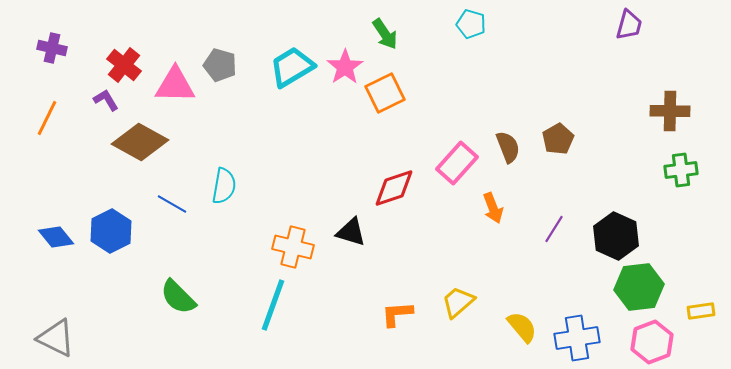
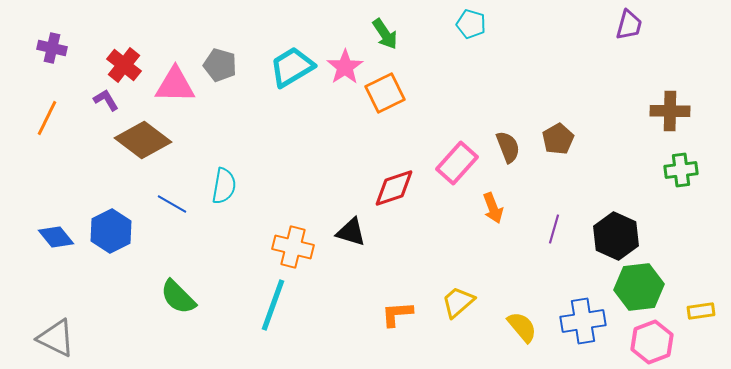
brown diamond: moved 3 px right, 2 px up; rotated 8 degrees clockwise
purple line: rotated 16 degrees counterclockwise
blue cross: moved 6 px right, 17 px up
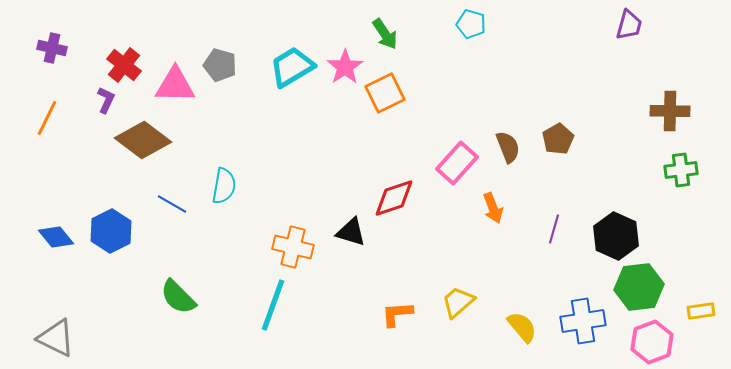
purple L-shape: rotated 56 degrees clockwise
red diamond: moved 10 px down
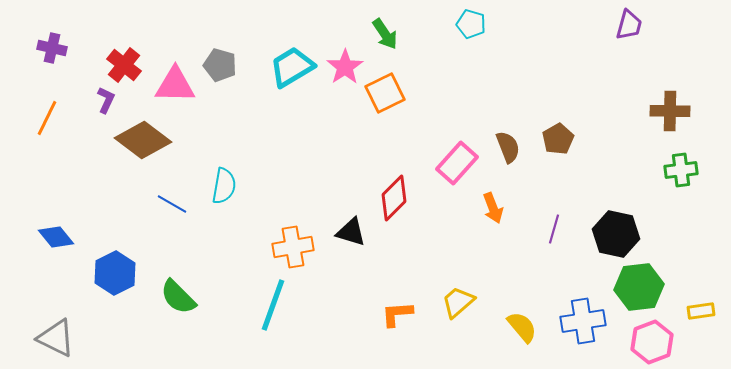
red diamond: rotated 27 degrees counterclockwise
blue hexagon: moved 4 px right, 42 px down
black hexagon: moved 2 px up; rotated 12 degrees counterclockwise
orange cross: rotated 24 degrees counterclockwise
